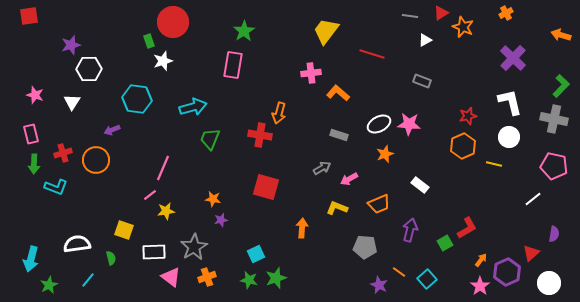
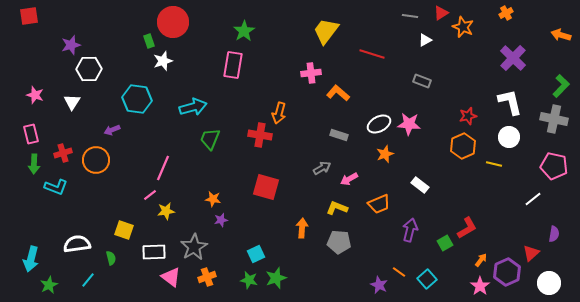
gray pentagon at (365, 247): moved 26 px left, 5 px up
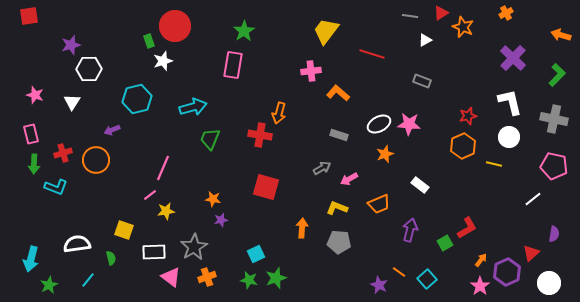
red circle at (173, 22): moved 2 px right, 4 px down
pink cross at (311, 73): moved 2 px up
green L-shape at (561, 86): moved 4 px left, 11 px up
cyan hexagon at (137, 99): rotated 20 degrees counterclockwise
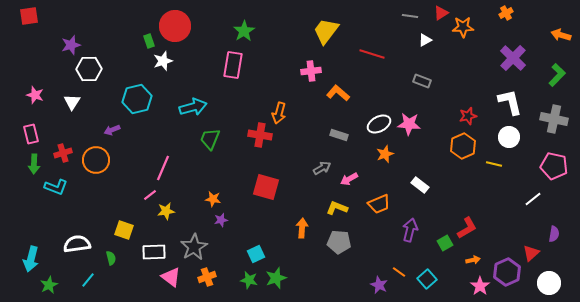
orange star at (463, 27): rotated 25 degrees counterclockwise
orange arrow at (481, 260): moved 8 px left; rotated 40 degrees clockwise
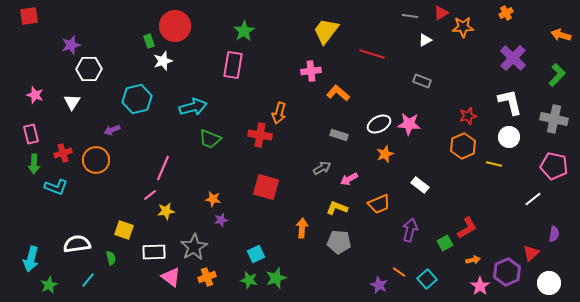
green trapezoid at (210, 139): rotated 90 degrees counterclockwise
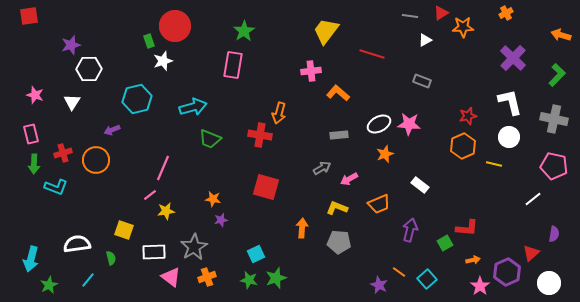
gray rectangle at (339, 135): rotated 24 degrees counterclockwise
red L-shape at (467, 228): rotated 35 degrees clockwise
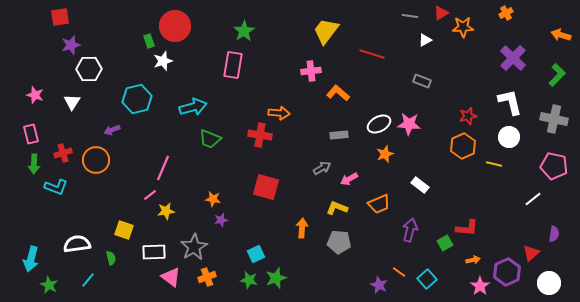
red square at (29, 16): moved 31 px right, 1 px down
orange arrow at (279, 113): rotated 100 degrees counterclockwise
green star at (49, 285): rotated 18 degrees counterclockwise
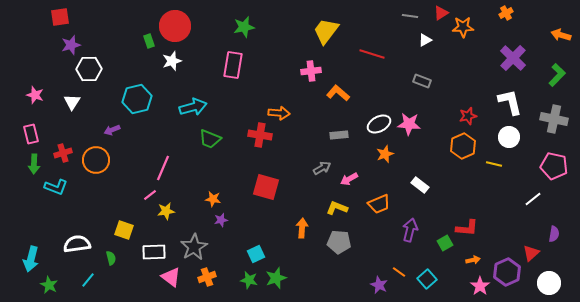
green star at (244, 31): moved 4 px up; rotated 20 degrees clockwise
white star at (163, 61): moved 9 px right
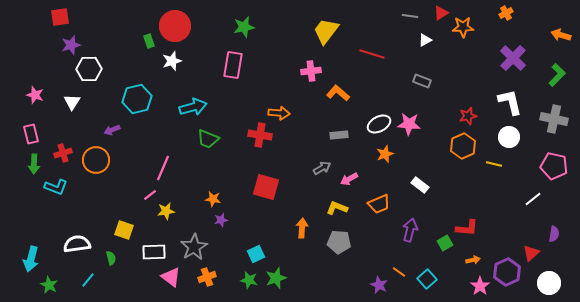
green trapezoid at (210, 139): moved 2 px left
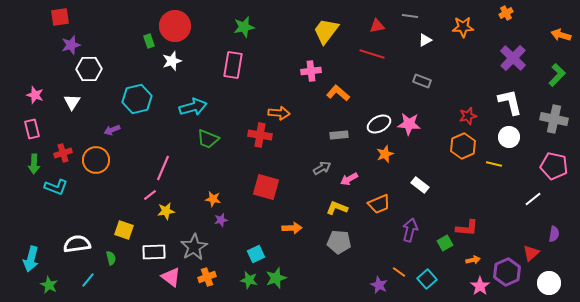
red triangle at (441, 13): moved 64 px left, 13 px down; rotated 21 degrees clockwise
pink rectangle at (31, 134): moved 1 px right, 5 px up
orange arrow at (302, 228): moved 10 px left; rotated 84 degrees clockwise
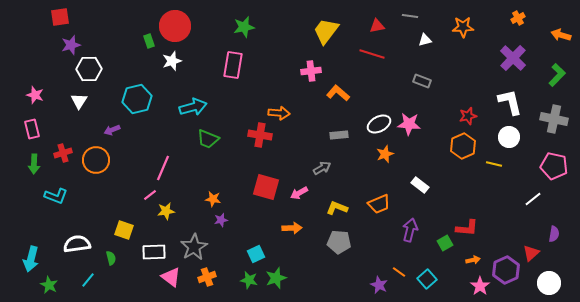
orange cross at (506, 13): moved 12 px right, 5 px down
white triangle at (425, 40): rotated 16 degrees clockwise
white triangle at (72, 102): moved 7 px right, 1 px up
pink arrow at (349, 179): moved 50 px left, 14 px down
cyan L-shape at (56, 187): moved 9 px down
purple hexagon at (507, 272): moved 1 px left, 2 px up
